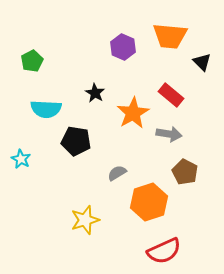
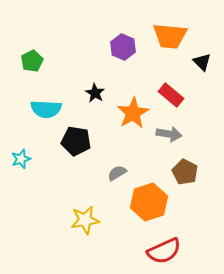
cyan star: rotated 24 degrees clockwise
yellow star: rotated 8 degrees clockwise
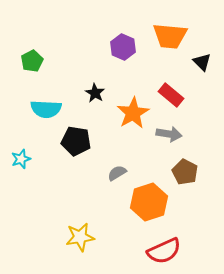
yellow star: moved 5 px left, 17 px down
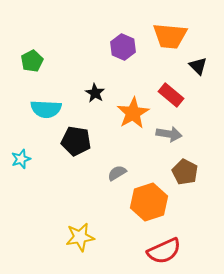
black triangle: moved 4 px left, 4 px down
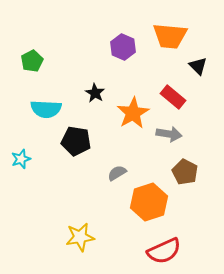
red rectangle: moved 2 px right, 2 px down
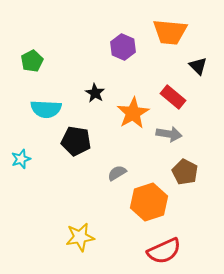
orange trapezoid: moved 4 px up
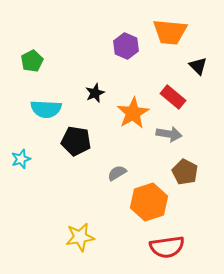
purple hexagon: moved 3 px right, 1 px up
black star: rotated 18 degrees clockwise
red semicircle: moved 3 px right, 4 px up; rotated 16 degrees clockwise
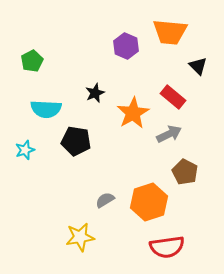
gray arrow: rotated 35 degrees counterclockwise
cyan star: moved 4 px right, 9 px up
gray semicircle: moved 12 px left, 27 px down
